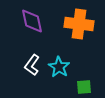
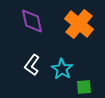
orange cross: rotated 32 degrees clockwise
cyan star: moved 3 px right, 2 px down
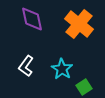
purple diamond: moved 2 px up
white L-shape: moved 6 px left, 1 px down
green square: rotated 28 degrees counterclockwise
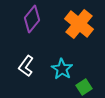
purple diamond: rotated 52 degrees clockwise
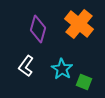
purple diamond: moved 6 px right, 10 px down; rotated 24 degrees counterclockwise
green square: moved 5 px up; rotated 35 degrees counterclockwise
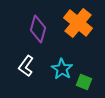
orange cross: moved 1 px left, 1 px up
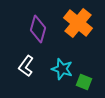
cyan star: rotated 15 degrees counterclockwise
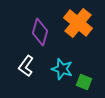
purple diamond: moved 2 px right, 3 px down
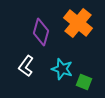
purple diamond: moved 1 px right
